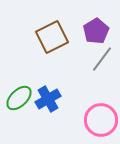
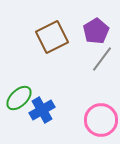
blue cross: moved 6 px left, 11 px down
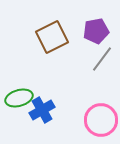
purple pentagon: rotated 20 degrees clockwise
green ellipse: rotated 28 degrees clockwise
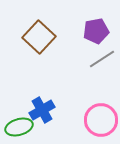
brown square: moved 13 px left; rotated 20 degrees counterclockwise
gray line: rotated 20 degrees clockwise
green ellipse: moved 29 px down
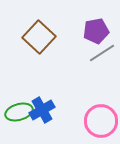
gray line: moved 6 px up
pink circle: moved 1 px down
green ellipse: moved 15 px up
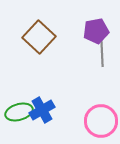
gray line: rotated 60 degrees counterclockwise
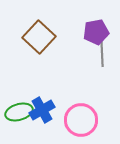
purple pentagon: moved 1 px down
pink circle: moved 20 px left, 1 px up
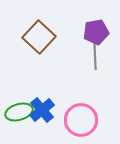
gray line: moved 7 px left, 3 px down
blue cross: rotated 10 degrees counterclockwise
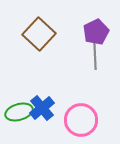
purple pentagon: rotated 15 degrees counterclockwise
brown square: moved 3 px up
blue cross: moved 2 px up
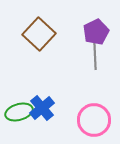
pink circle: moved 13 px right
